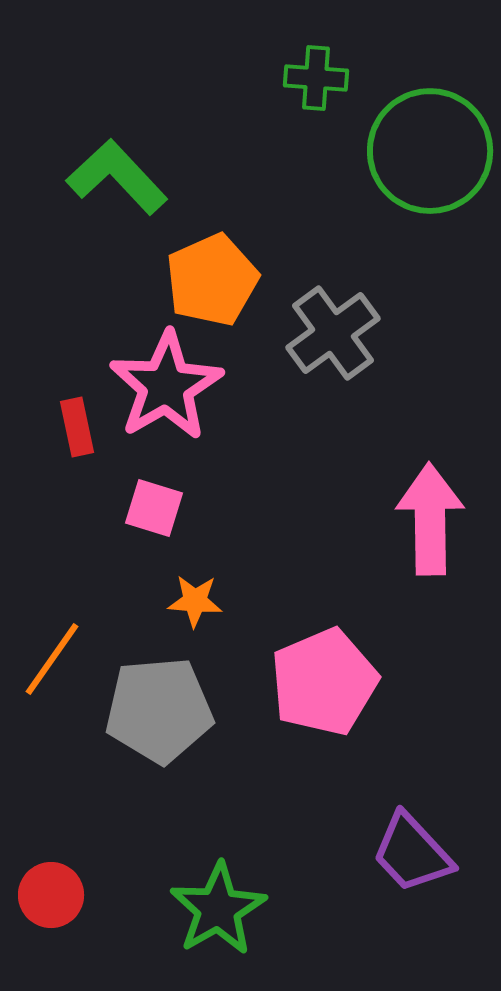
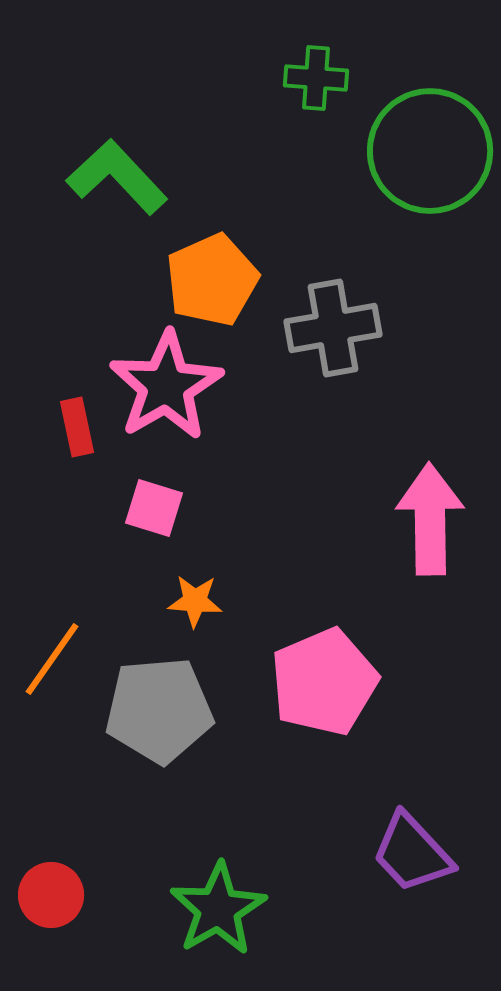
gray cross: moved 5 px up; rotated 26 degrees clockwise
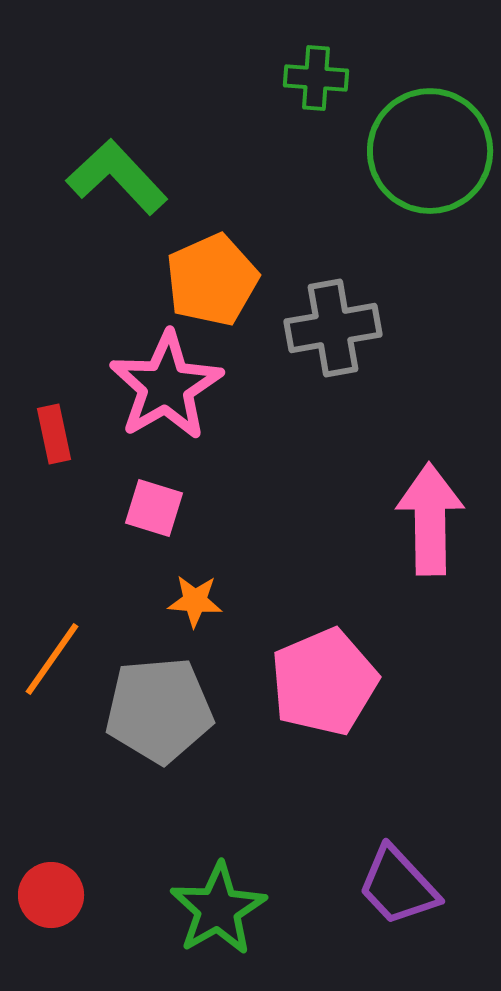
red rectangle: moved 23 px left, 7 px down
purple trapezoid: moved 14 px left, 33 px down
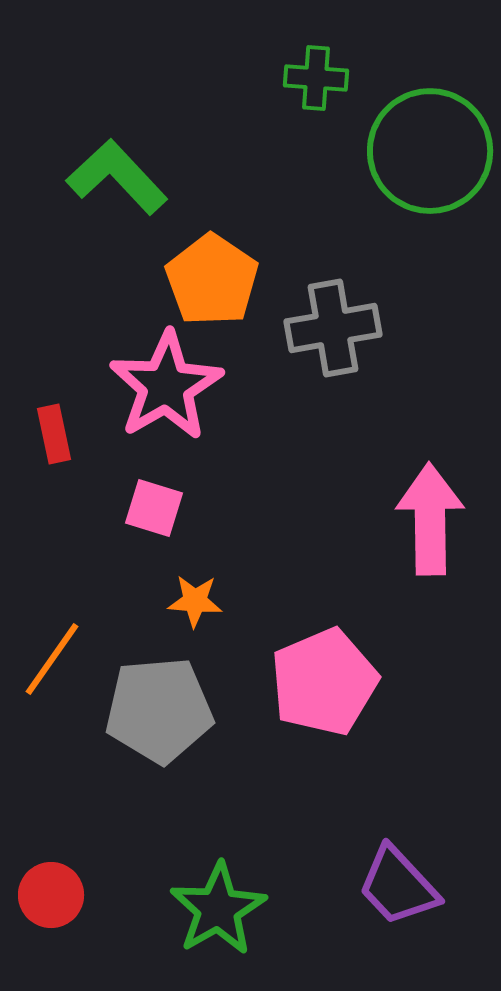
orange pentagon: rotated 14 degrees counterclockwise
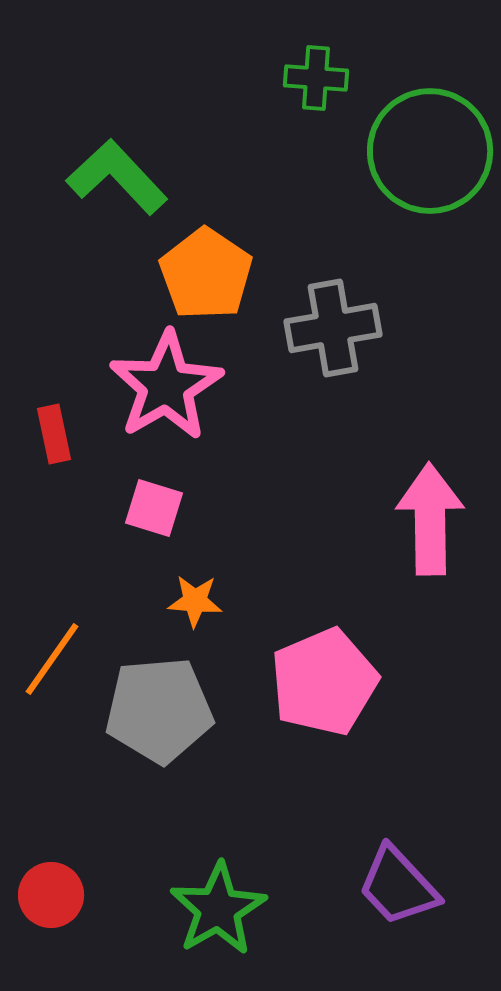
orange pentagon: moved 6 px left, 6 px up
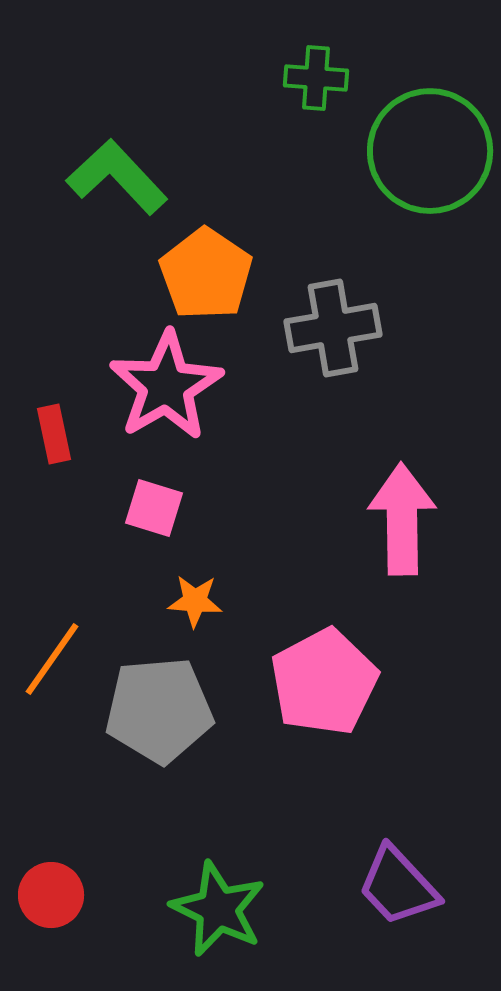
pink arrow: moved 28 px left
pink pentagon: rotated 5 degrees counterclockwise
green star: rotated 16 degrees counterclockwise
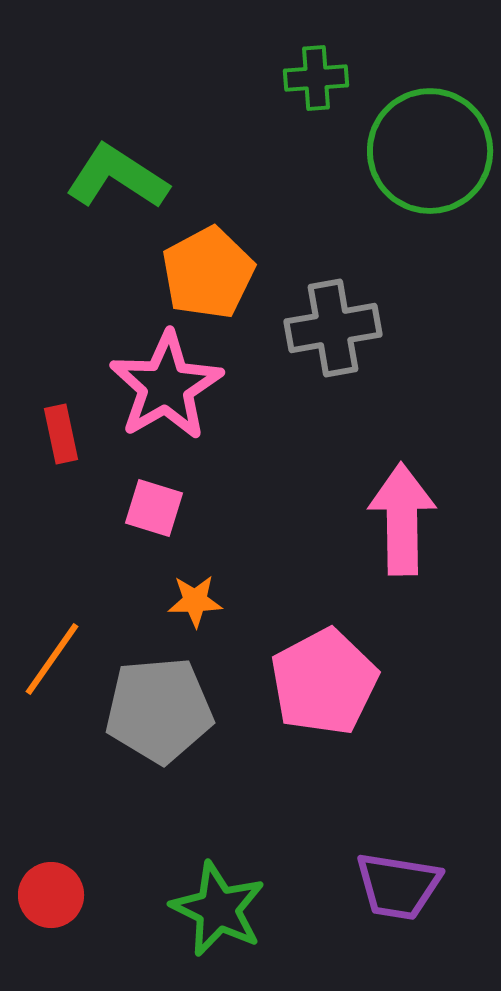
green cross: rotated 8 degrees counterclockwise
green L-shape: rotated 14 degrees counterclockwise
orange pentagon: moved 2 px right, 1 px up; rotated 10 degrees clockwise
red rectangle: moved 7 px right
orange star: rotated 6 degrees counterclockwise
purple trapezoid: rotated 38 degrees counterclockwise
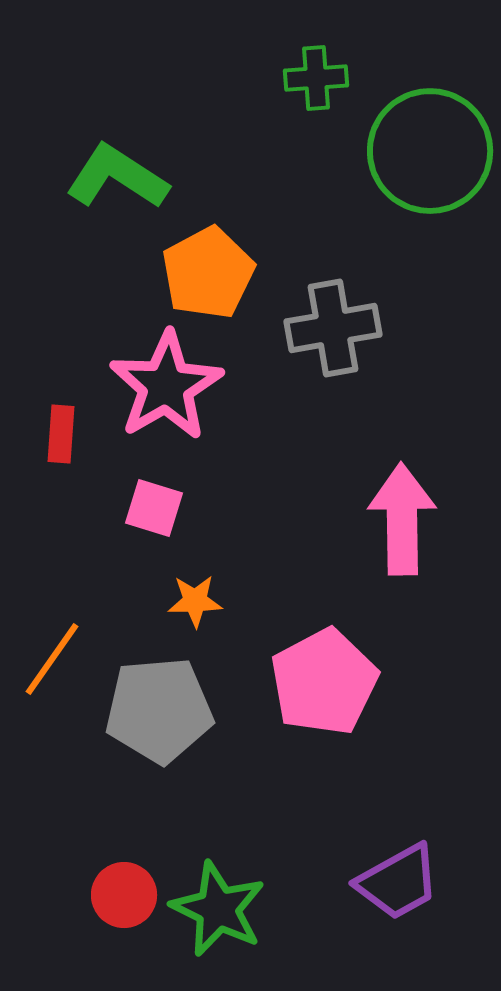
red rectangle: rotated 16 degrees clockwise
purple trapezoid: moved 4 px up; rotated 38 degrees counterclockwise
red circle: moved 73 px right
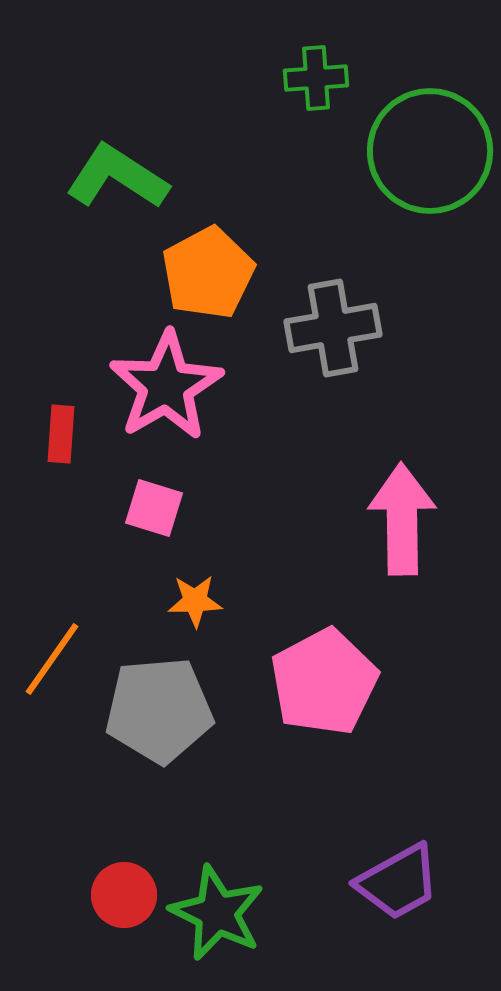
green star: moved 1 px left, 4 px down
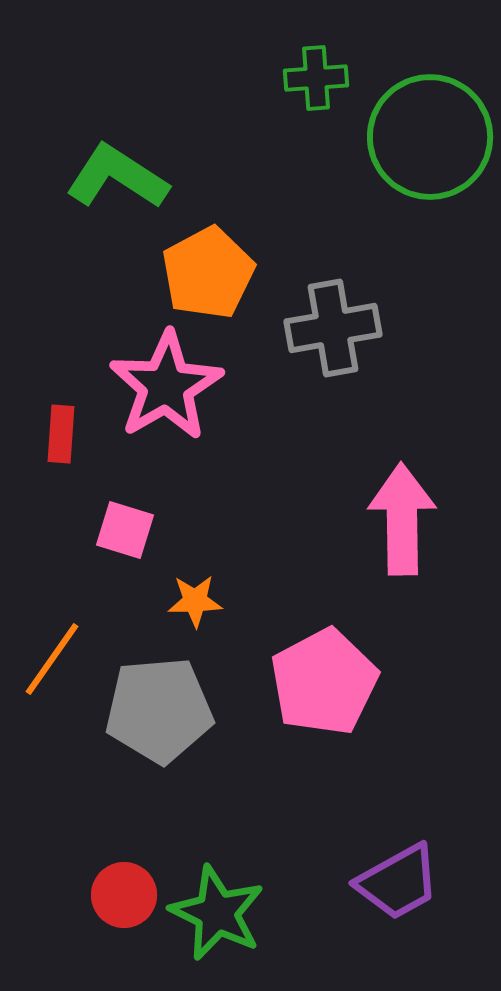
green circle: moved 14 px up
pink square: moved 29 px left, 22 px down
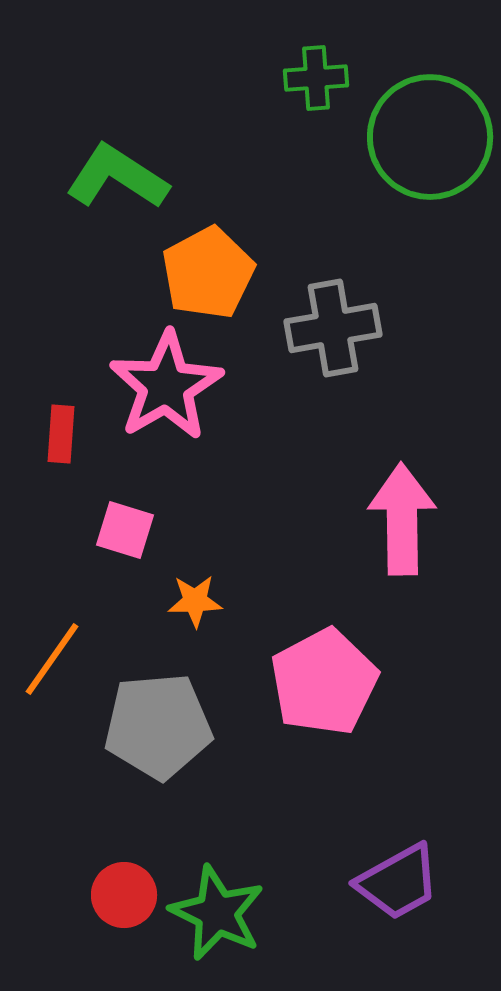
gray pentagon: moved 1 px left, 16 px down
